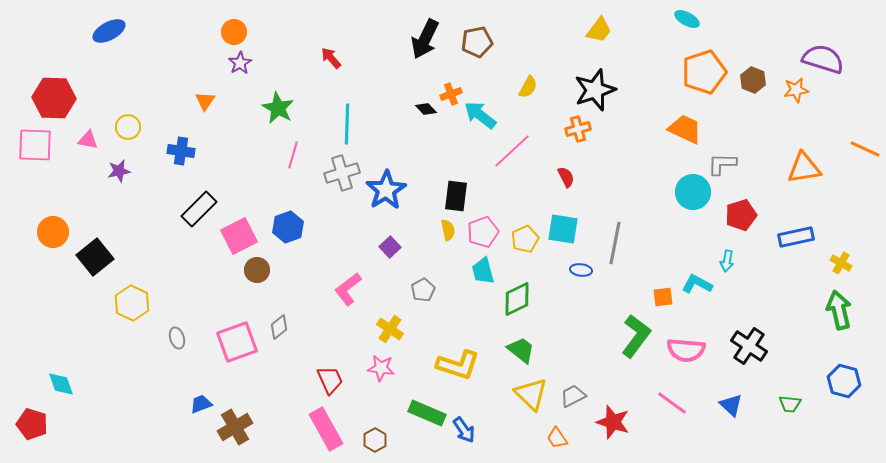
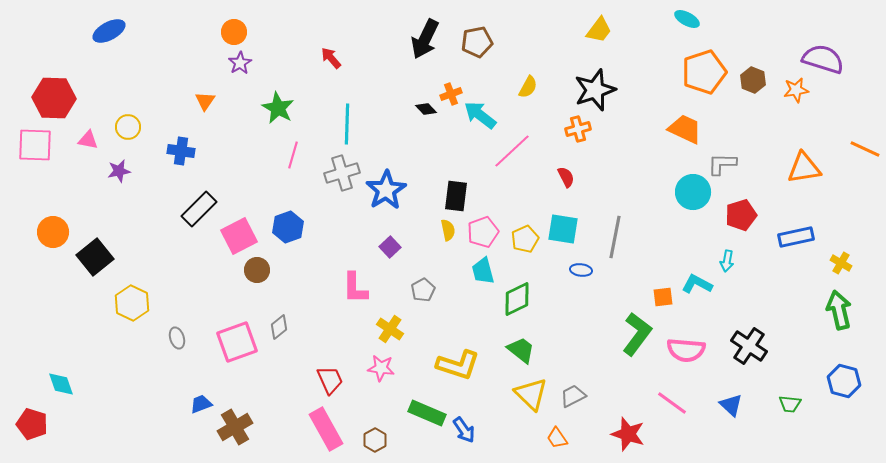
gray line at (615, 243): moved 6 px up
pink L-shape at (348, 289): moved 7 px right, 1 px up; rotated 52 degrees counterclockwise
green L-shape at (636, 336): moved 1 px right, 2 px up
red star at (613, 422): moved 15 px right, 12 px down
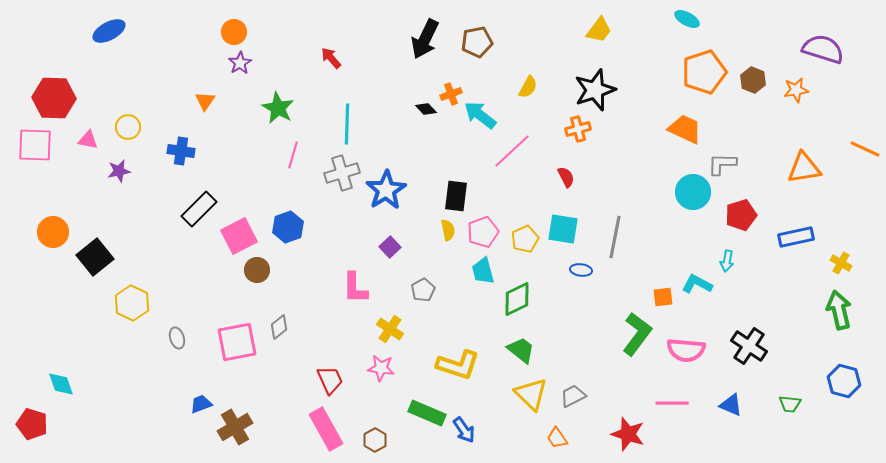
purple semicircle at (823, 59): moved 10 px up
pink square at (237, 342): rotated 9 degrees clockwise
pink line at (672, 403): rotated 36 degrees counterclockwise
blue triangle at (731, 405): rotated 20 degrees counterclockwise
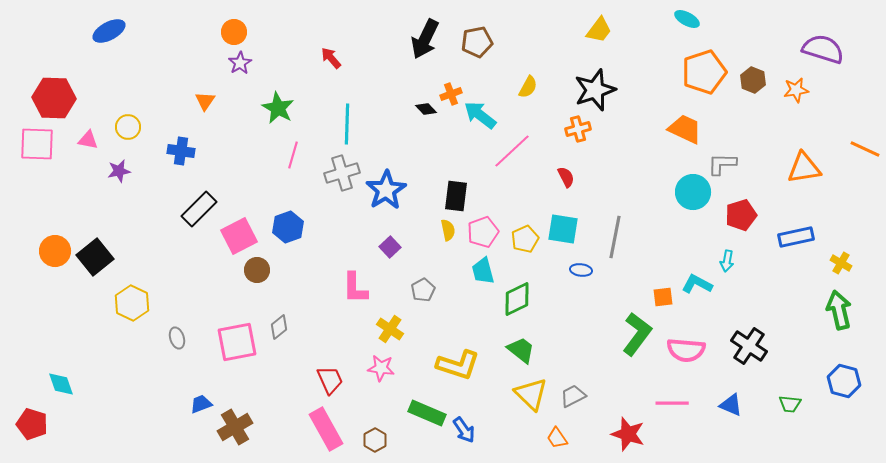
pink square at (35, 145): moved 2 px right, 1 px up
orange circle at (53, 232): moved 2 px right, 19 px down
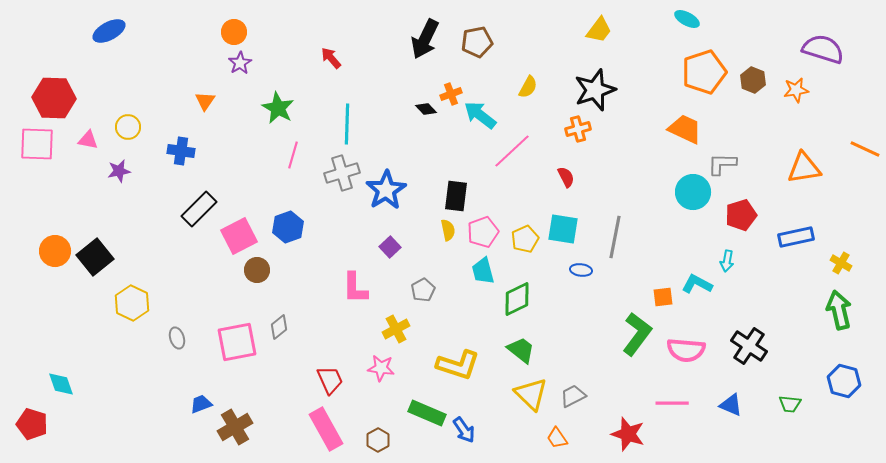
yellow cross at (390, 329): moved 6 px right; rotated 28 degrees clockwise
brown hexagon at (375, 440): moved 3 px right
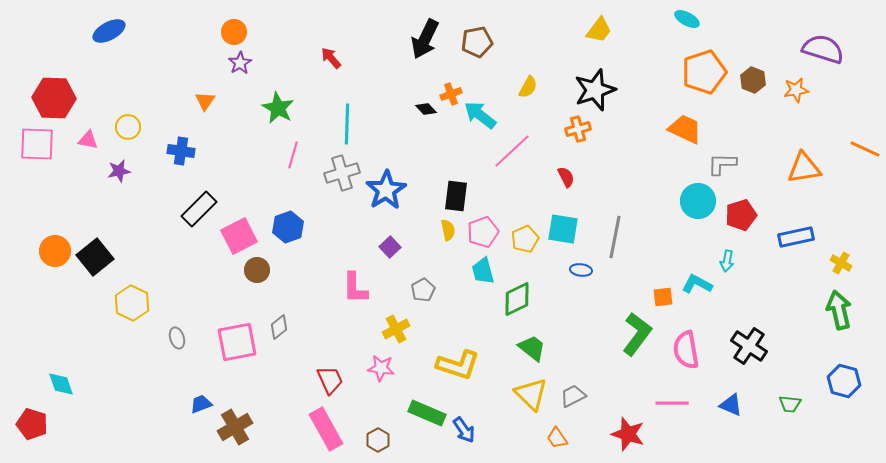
cyan circle at (693, 192): moved 5 px right, 9 px down
green trapezoid at (521, 350): moved 11 px right, 2 px up
pink semicircle at (686, 350): rotated 75 degrees clockwise
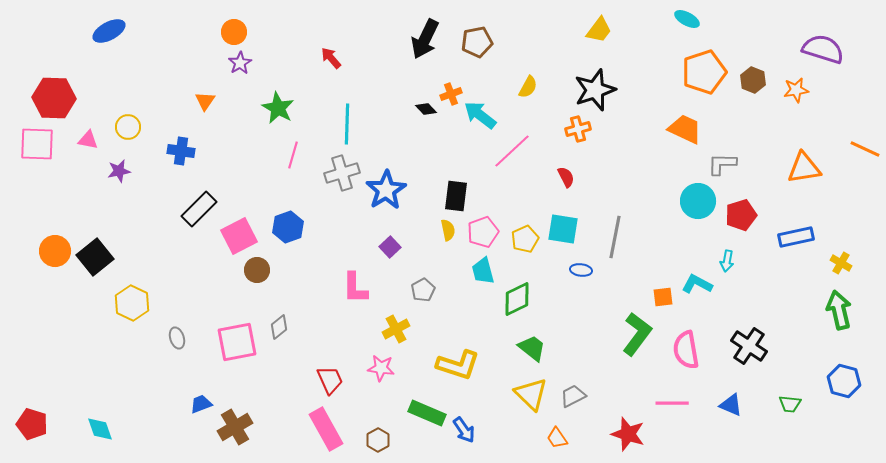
cyan diamond at (61, 384): moved 39 px right, 45 px down
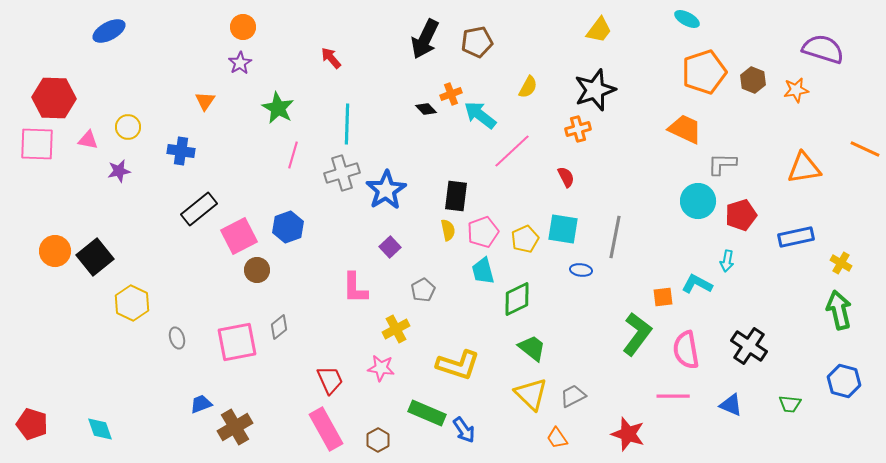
orange circle at (234, 32): moved 9 px right, 5 px up
black rectangle at (199, 209): rotated 6 degrees clockwise
pink line at (672, 403): moved 1 px right, 7 px up
